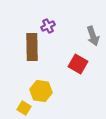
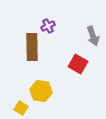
yellow square: moved 3 px left
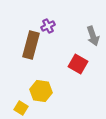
brown rectangle: moved 1 px left, 2 px up; rotated 16 degrees clockwise
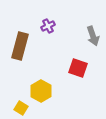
brown rectangle: moved 11 px left, 1 px down
red square: moved 4 px down; rotated 12 degrees counterclockwise
yellow hexagon: rotated 20 degrees clockwise
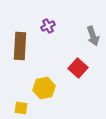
brown rectangle: rotated 12 degrees counterclockwise
red square: rotated 24 degrees clockwise
yellow hexagon: moved 3 px right, 3 px up; rotated 20 degrees clockwise
yellow square: rotated 24 degrees counterclockwise
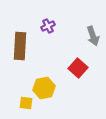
yellow square: moved 5 px right, 5 px up
